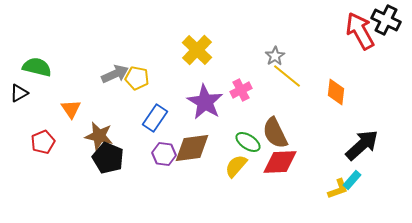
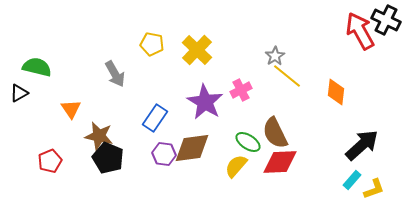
gray arrow: rotated 84 degrees clockwise
yellow pentagon: moved 15 px right, 34 px up
red pentagon: moved 7 px right, 19 px down
yellow L-shape: moved 36 px right
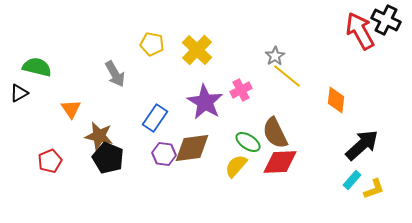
orange diamond: moved 8 px down
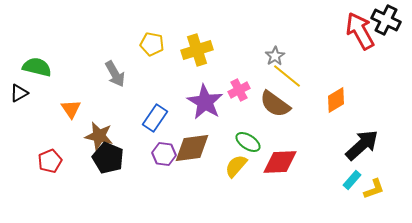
yellow cross: rotated 28 degrees clockwise
pink cross: moved 2 px left
orange diamond: rotated 52 degrees clockwise
brown semicircle: moved 29 px up; rotated 28 degrees counterclockwise
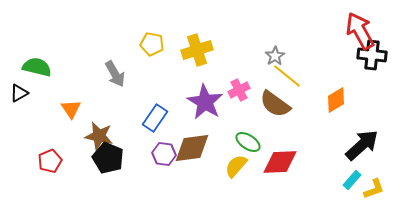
black cross: moved 14 px left, 35 px down; rotated 20 degrees counterclockwise
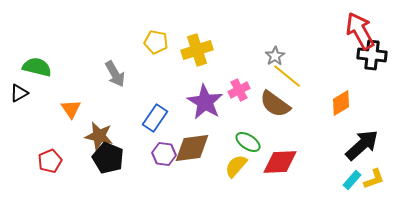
yellow pentagon: moved 4 px right, 2 px up
orange diamond: moved 5 px right, 3 px down
yellow L-shape: moved 10 px up
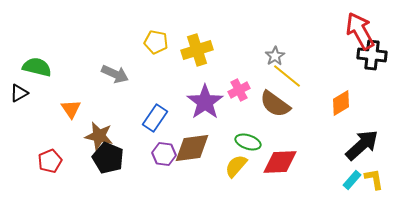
gray arrow: rotated 36 degrees counterclockwise
purple star: rotated 6 degrees clockwise
green ellipse: rotated 15 degrees counterclockwise
yellow L-shape: rotated 80 degrees counterclockwise
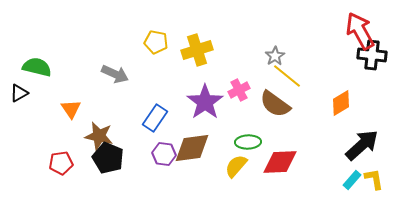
green ellipse: rotated 20 degrees counterclockwise
red pentagon: moved 11 px right, 2 px down; rotated 15 degrees clockwise
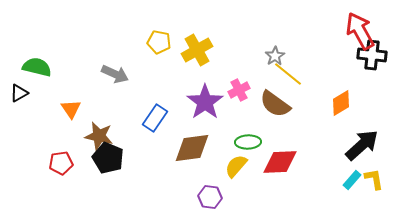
yellow pentagon: moved 3 px right
yellow cross: rotated 12 degrees counterclockwise
yellow line: moved 1 px right, 2 px up
purple hexagon: moved 46 px right, 43 px down
